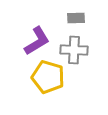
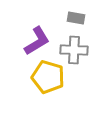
gray rectangle: rotated 12 degrees clockwise
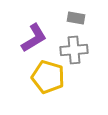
purple L-shape: moved 3 px left, 3 px up
gray cross: rotated 8 degrees counterclockwise
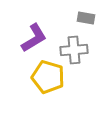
gray rectangle: moved 10 px right
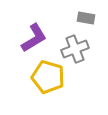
gray cross: moved 1 px right, 1 px up; rotated 16 degrees counterclockwise
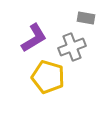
gray cross: moved 3 px left, 2 px up
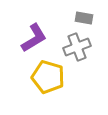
gray rectangle: moved 2 px left
gray cross: moved 5 px right
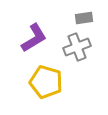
gray rectangle: rotated 18 degrees counterclockwise
yellow pentagon: moved 2 px left, 5 px down
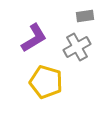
gray rectangle: moved 1 px right, 2 px up
gray cross: rotated 8 degrees counterclockwise
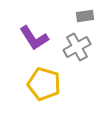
purple L-shape: rotated 88 degrees clockwise
yellow pentagon: moved 2 px left, 2 px down
